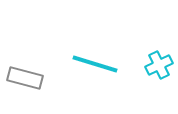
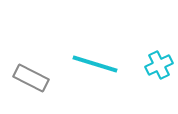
gray rectangle: moved 6 px right; rotated 12 degrees clockwise
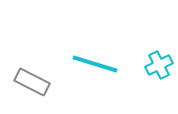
gray rectangle: moved 1 px right, 4 px down
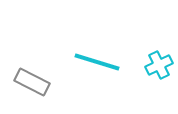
cyan line: moved 2 px right, 2 px up
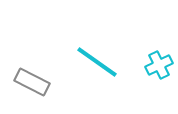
cyan line: rotated 18 degrees clockwise
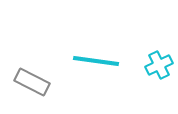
cyan line: moved 1 px left, 1 px up; rotated 27 degrees counterclockwise
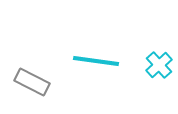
cyan cross: rotated 16 degrees counterclockwise
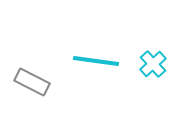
cyan cross: moved 6 px left, 1 px up
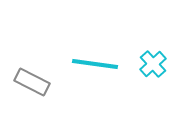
cyan line: moved 1 px left, 3 px down
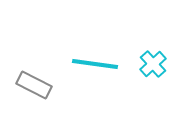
gray rectangle: moved 2 px right, 3 px down
